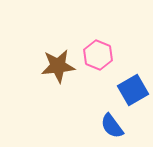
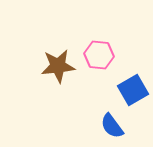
pink hexagon: moved 1 px right; rotated 16 degrees counterclockwise
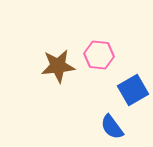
blue semicircle: moved 1 px down
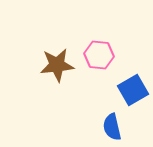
brown star: moved 1 px left, 1 px up
blue semicircle: rotated 24 degrees clockwise
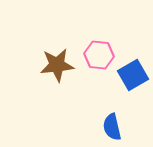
blue square: moved 15 px up
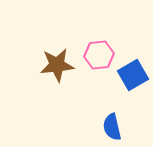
pink hexagon: rotated 12 degrees counterclockwise
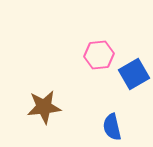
brown star: moved 13 px left, 42 px down
blue square: moved 1 px right, 1 px up
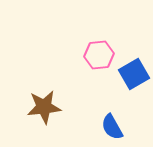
blue semicircle: rotated 16 degrees counterclockwise
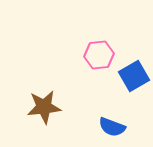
blue square: moved 2 px down
blue semicircle: rotated 40 degrees counterclockwise
